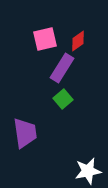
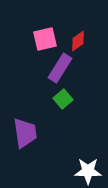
purple rectangle: moved 2 px left
white star: rotated 12 degrees clockwise
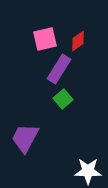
purple rectangle: moved 1 px left, 1 px down
purple trapezoid: moved 5 px down; rotated 144 degrees counterclockwise
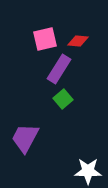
red diamond: rotated 40 degrees clockwise
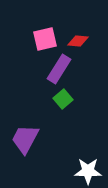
purple trapezoid: moved 1 px down
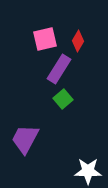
red diamond: rotated 65 degrees counterclockwise
